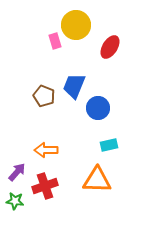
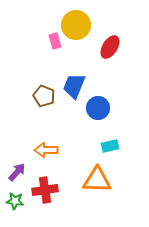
cyan rectangle: moved 1 px right, 1 px down
red cross: moved 4 px down; rotated 10 degrees clockwise
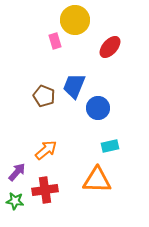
yellow circle: moved 1 px left, 5 px up
red ellipse: rotated 10 degrees clockwise
orange arrow: rotated 140 degrees clockwise
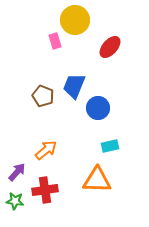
brown pentagon: moved 1 px left
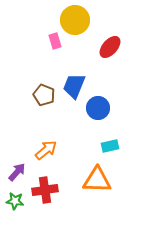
brown pentagon: moved 1 px right, 1 px up
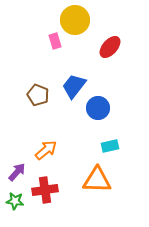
blue trapezoid: rotated 16 degrees clockwise
brown pentagon: moved 6 px left
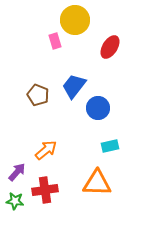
red ellipse: rotated 10 degrees counterclockwise
orange triangle: moved 3 px down
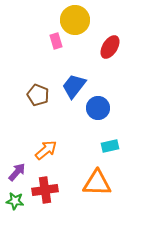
pink rectangle: moved 1 px right
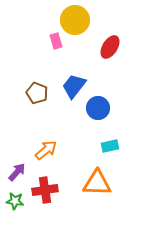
brown pentagon: moved 1 px left, 2 px up
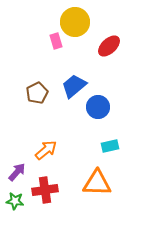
yellow circle: moved 2 px down
red ellipse: moved 1 px left, 1 px up; rotated 15 degrees clockwise
blue trapezoid: rotated 12 degrees clockwise
brown pentagon: rotated 25 degrees clockwise
blue circle: moved 1 px up
